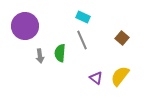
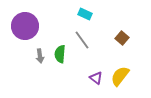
cyan rectangle: moved 2 px right, 3 px up
gray line: rotated 12 degrees counterclockwise
green semicircle: moved 1 px down
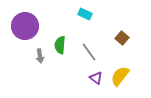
gray line: moved 7 px right, 12 px down
green semicircle: moved 9 px up
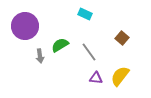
green semicircle: rotated 54 degrees clockwise
purple triangle: rotated 32 degrees counterclockwise
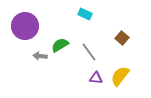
gray arrow: rotated 104 degrees clockwise
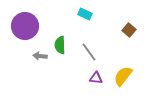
brown square: moved 7 px right, 8 px up
green semicircle: rotated 60 degrees counterclockwise
yellow semicircle: moved 3 px right
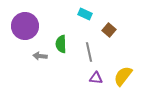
brown square: moved 20 px left
green semicircle: moved 1 px right, 1 px up
gray line: rotated 24 degrees clockwise
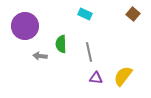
brown square: moved 24 px right, 16 px up
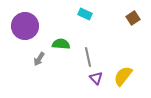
brown square: moved 4 px down; rotated 16 degrees clockwise
green semicircle: rotated 96 degrees clockwise
gray line: moved 1 px left, 5 px down
gray arrow: moved 1 px left, 3 px down; rotated 64 degrees counterclockwise
purple triangle: rotated 40 degrees clockwise
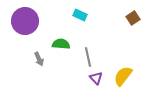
cyan rectangle: moved 5 px left, 1 px down
purple circle: moved 5 px up
gray arrow: rotated 56 degrees counterclockwise
